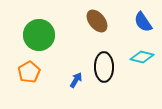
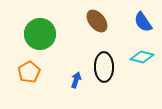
green circle: moved 1 px right, 1 px up
blue arrow: rotated 14 degrees counterclockwise
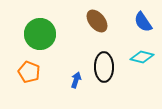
orange pentagon: rotated 20 degrees counterclockwise
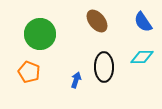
cyan diamond: rotated 15 degrees counterclockwise
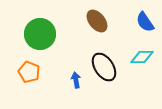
blue semicircle: moved 2 px right
black ellipse: rotated 32 degrees counterclockwise
blue arrow: rotated 28 degrees counterclockwise
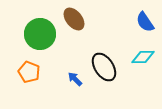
brown ellipse: moved 23 px left, 2 px up
cyan diamond: moved 1 px right
blue arrow: moved 1 px left, 1 px up; rotated 35 degrees counterclockwise
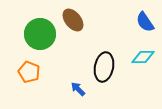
brown ellipse: moved 1 px left, 1 px down
black ellipse: rotated 44 degrees clockwise
blue arrow: moved 3 px right, 10 px down
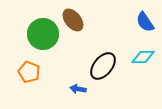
green circle: moved 3 px right
black ellipse: moved 1 px left, 1 px up; rotated 28 degrees clockwise
blue arrow: rotated 35 degrees counterclockwise
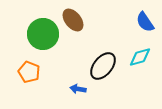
cyan diamond: moved 3 px left; rotated 15 degrees counterclockwise
